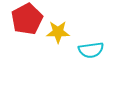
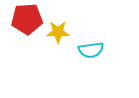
red pentagon: rotated 24 degrees clockwise
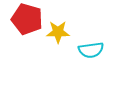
red pentagon: rotated 20 degrees clockwise
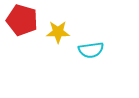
red pentagon: moved 5 px left, 1 px down
